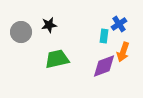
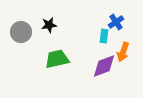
blue cross: moved 3 px left, 2 px up
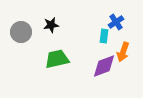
black star: moved 2 px right
